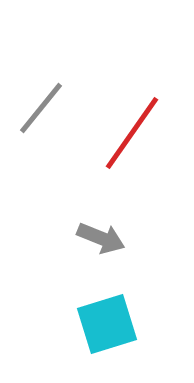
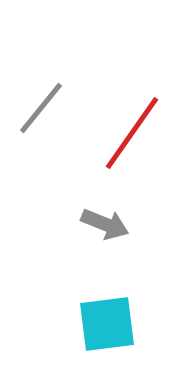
gray arrow: moved 4 px right, 14 px up
cyan square: rotated 10 degrees clockwise
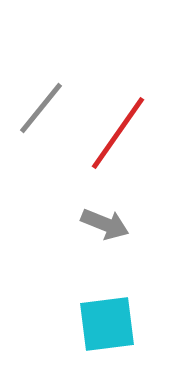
red line: moved 14 px left
